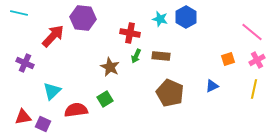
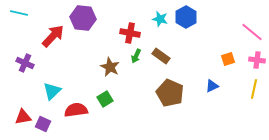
brown rectangle: rotated 30 degrees clockwise
pink cross: rotated 35 degrees clockwise
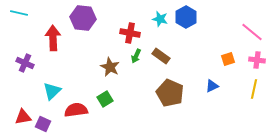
red arrow: moved 2 px down; rotated 45 degrees counterclockwise
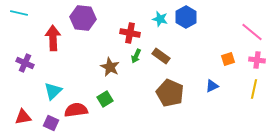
cyan triangle: moved 1 px right
purple square: moved 8 px right, 1 px up
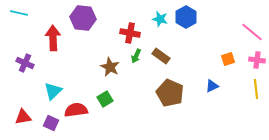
yellow line: moved 2 px right; rotated 18 degrees counterclockwise
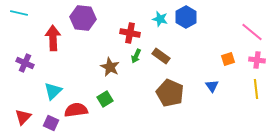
blue triangle: rotated 40 degrees counterclockwise
red triangle: rotated 36 degrees counterclockwise
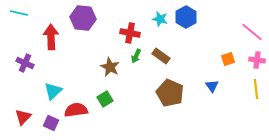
red arrow: moved 2 px left, 1 px up
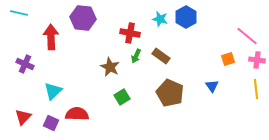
pink line: moved 5 px left, 4 px down
purple cross: moved 1 px down
green square: moved 17 px right, 2 px up
red semicircle: moved 1 px right, 4 px down; rotated 10 degrees clockwise
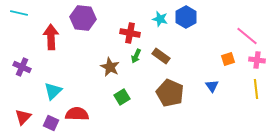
purple cross: moved 3 px left, 3 px down
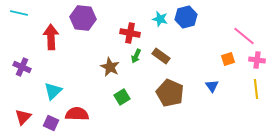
blue hexagon: rotated 15 degrees clockwise
pink line: moved 3 px left
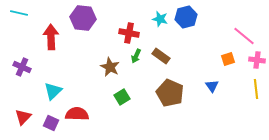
red cross: moved 1 px left
